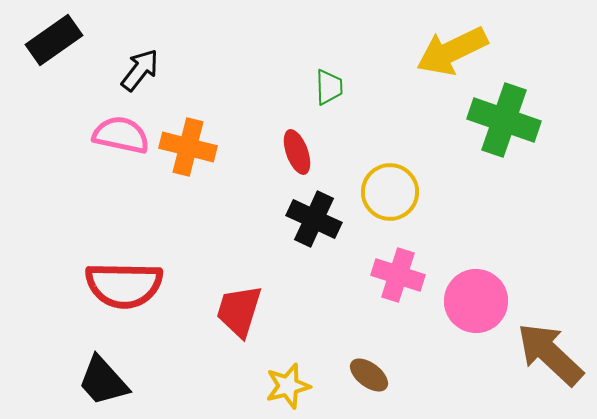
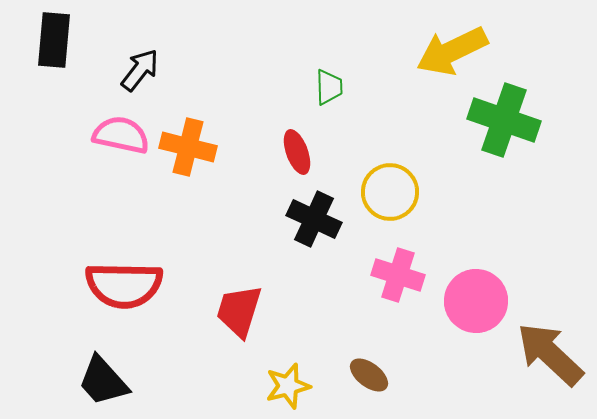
black rectangle: rotated 50 degrees counterclockwise
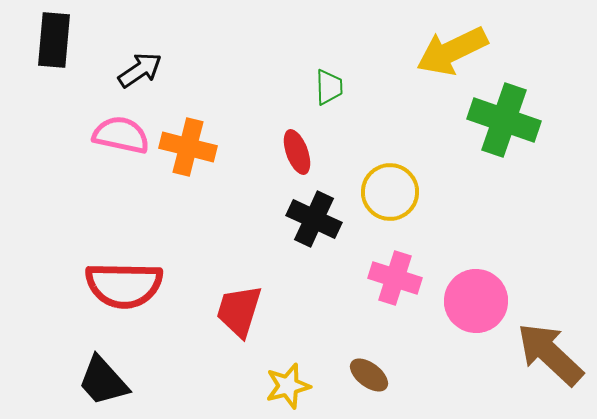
black arrow: rotated 18 degrees clockwise
pink cross: moved 3 px left, 3 px down
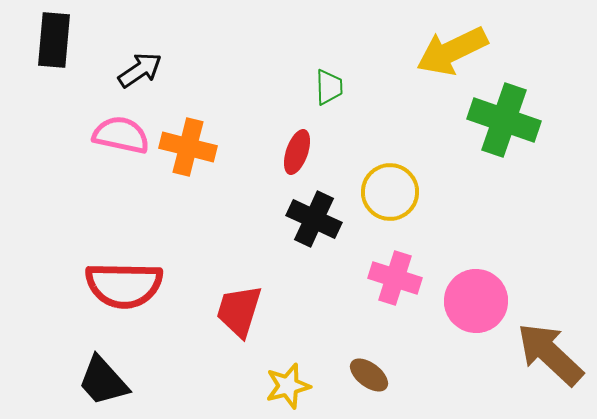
red ellipse: rotated 39 degrees clockwise
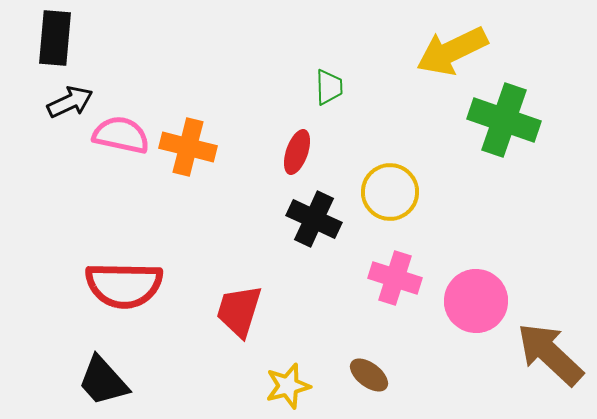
black rectangle: moved 1 px right, 2 px up
black arrow: moved 70 px left, 32 px down; rotated 9 degrees clockwise
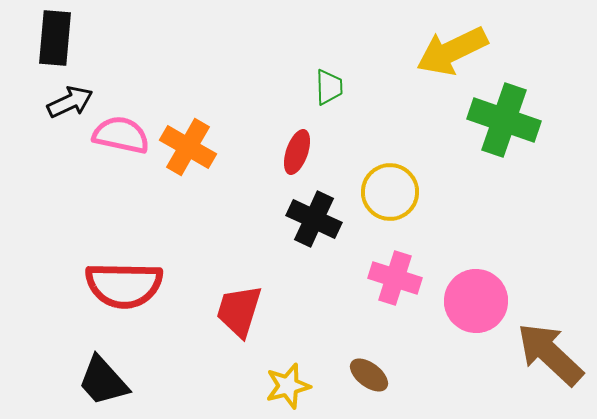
orange cross: rotated 16 degrees clockwise
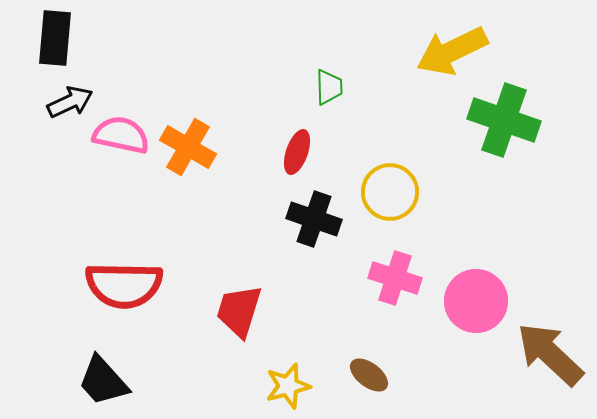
black cross: rotated 6 degrees counterclockwise
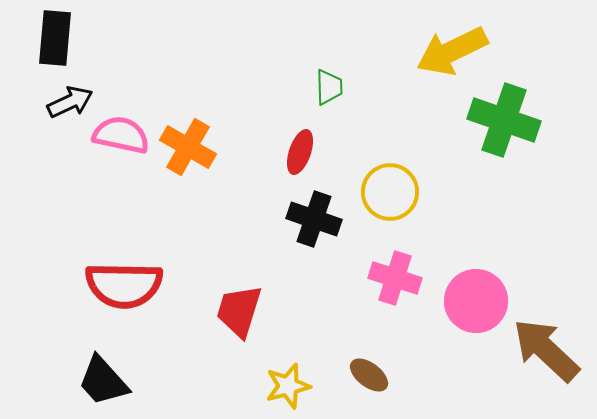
red ellipse: moved 3 px right
brown arrow: moved 4 px left, 4 px up
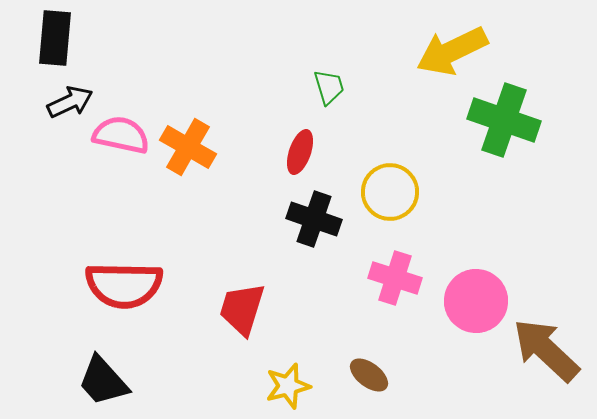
green trapezoid: rotated 15 degrees counterclockwise
red trapezoid: moved 3 px right, 2 px up
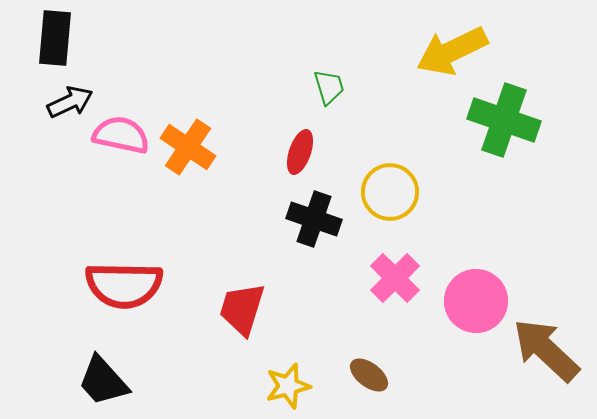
orange cross: rotated 4 degrees clockwise
pink cross: rotated 27 degrees clockwise
